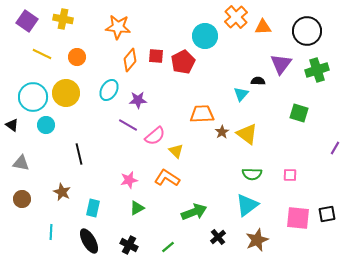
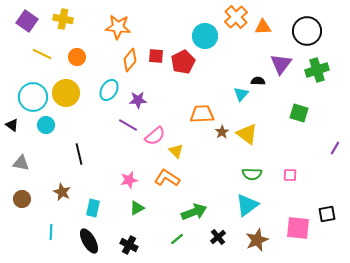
pink square at (298, 218): moved 10 px down
green line at (168, 247): moved 9 px right, 8 px up
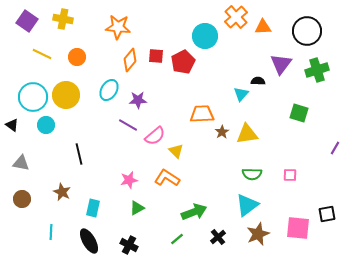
yellow circle at (66, 93): moved 2 px down
yellow triangle at (247, 134): rotated 45 degrees counterclockwise
brown star at (257, 240): moved 1 px right, 6 px up
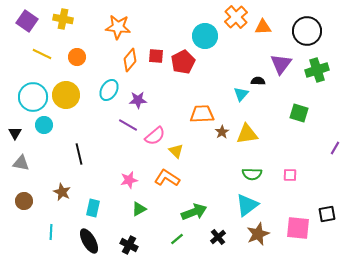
black triangle at (12, 125): moved 3 px right, 8 px down; rotated 24 degrees clockwise
cyan circle at (46, 125): moved 2 px left
brown circle at (22, 199): moved 2 px right, 2 px down
green triangle at (137, 208): moved 2 px right, 1 px down
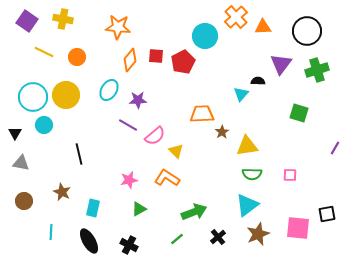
yellow line at (42, 54): moved 2 px right, 2 px up
yellow triangle at (247, 134): moved 12 px down
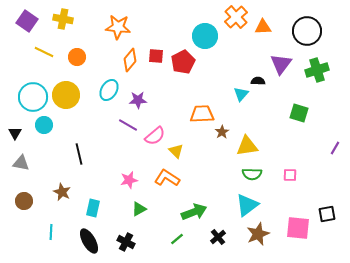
black cross at (129, 245): moved 3 px left, 3 px up
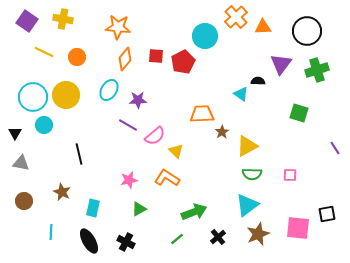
orange diamond at (130, 60): moved 5 px left, 1 px up
cyan triangle at (241, 94): rotated 35 degrees counterclockwise
yellow triangle at (247, 146): rotated 20 degrees counterclockwise
purple line at (335, 148): rotated 64 degrees counterclockwise
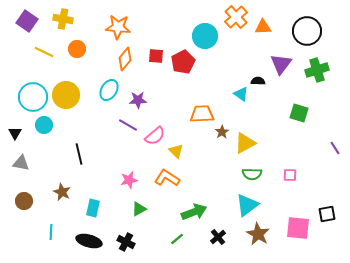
orange circle at (77, 57): moved 8 px up
yellow triangle at (247, 146): moved 2 px left, 3 px up
brown star at (258, 234): rotated 20 degrees counterclockwise
black ellipse at (89, 241): rotated 45 degrees counterclockwise
